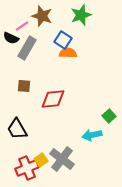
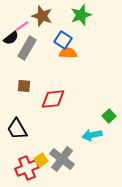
black semicircle: rotated 63 degrees counterclockwise
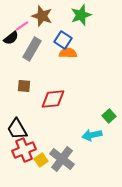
gray rectangle: moved 5 px right, 1 px down
red cross: moved 3 px left, 18 px up
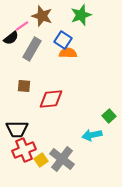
red diamond: moved 2 px left
black trapezoid: rotated 60 degrees counterclockwise
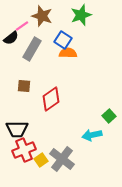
red diamond: rotated 30 degrees counterclockwise
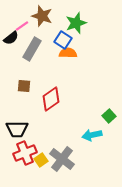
green star: moved 5 px left, 8 px down
red cross: moved 1 px right, 3 px down
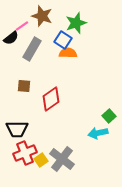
cyan arrow: moved 6 px right, 2 px up
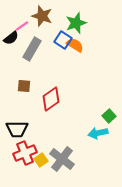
orange semicircle: moved 7 px right, 8 px up; rotated 30 degrees clockwise
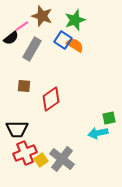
green star: moved 1 px left, 3 px up
green square: moved 2 px down; rotated 32 degrees clockwise
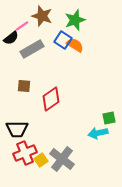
gray rectangle: rotated 30 degrees clockwise
